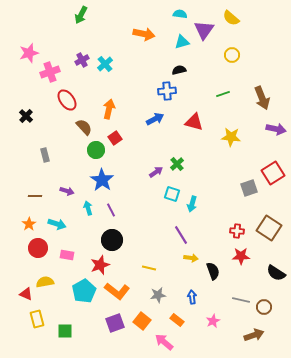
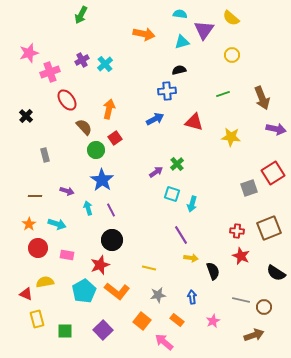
brown square at (269, 228): rotated 35 degrees clockwise
red star at (241, 256): rotated 24 degrees clockwise
purple square at (115, 323): moved 12 px left, 7 px down; rotated 24 degrees counterclockwise
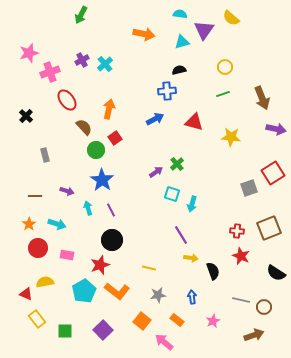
yellow circle at (232, 55): moved 7 px left, 12 px down
yellow rectangle at (37, 319): rotated 24 degrees counterclockwise
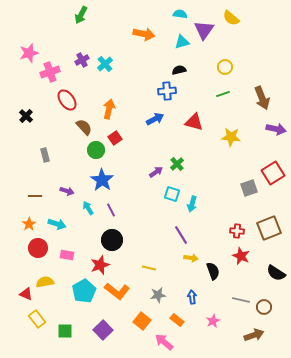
cyan arrow at (88, 208): rotated 16 degrees counterclockwise
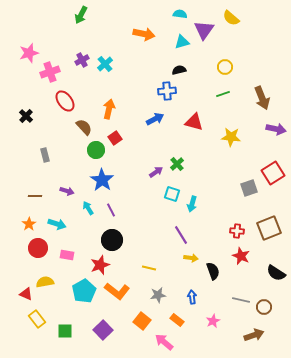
red ellipse at (67, 100): moved 2 px left, 1 px down
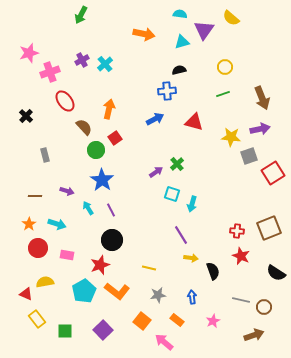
purple arrow at (276, 129): moved 16 px left; rotated 24 degrees counterclockwise
gray square at (249, 188): moved 32 px up
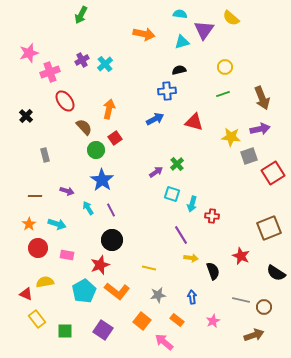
red cross at (237, 231): moved 25 px left, 15 px up
purple square at (103, 330): rotated 12 degrees counterclockwise
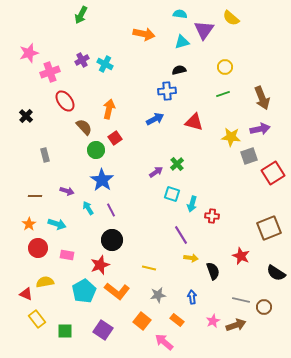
cyan cross at (105, 64): rotated 21 degrees counterclockwise
brown arrow at (254, 335): moved 18 px left, 10 px up
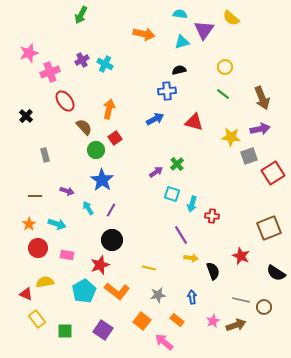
green line at (223, 94): rotated 56 degrees clockwise
purple line at (111, 210): rotated 56 degrees clockwise
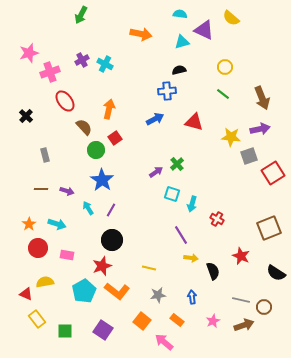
purple triangle at (204, 30): rotated 40 degrees counterclockwise
orange arrow at (144, 34): moved 3 px left
brown line at (35, 196): moved 6 px right, 7 px up
red cross at (212, 216): moved 5 px right, 3 px down; rotated 24 degrees clockwise
red star at (100, 265): moved 2 px right, 1 px down
brown arrow at (236, 325): moved 8 px right
